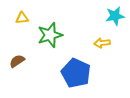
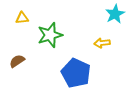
cyan star: moved 2 px up; rotated 18 degrees counterclockwise
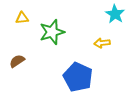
cyan star: rotated 12 degrees counterclockwise
green star: moved 2 px right, 3 px up
blue pentagon: moved 2 px right, 4 px down
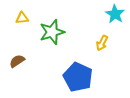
yellow arrow: rotated 56 degrees counterclockwise
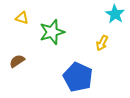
yellow triangle: rotated 24 degrees clockwise
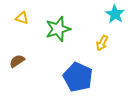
green star: moved 6 px right, 3 px up
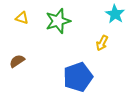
green star: moved 8 px up
blue pentagon: rotated 28 degrees clockwise
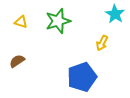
yellow triangle: moved 1 px left, 4 px down
blue pentagon: moved 4 px right
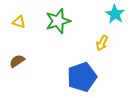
yellow triangle: moved 2 px left
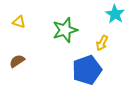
green star: moved 7 px right, 9 px down
blue pentagon: moved 5 px right, 7 px up
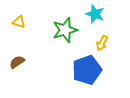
cyan star: moved 20 px left; rotated 12 degrees counterclockwise
brown semicircle: moved 1 px down
